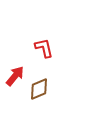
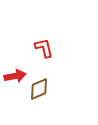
red arrow: rotated 40 degrees clockwise
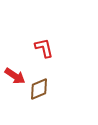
red arrow: rotated 45 degrees clockwise
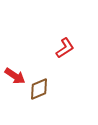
red L-shape: moved 21 px right; rotated 70 degrees clockwise
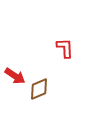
red L-shape: rotated 60 degrees counterclockwise
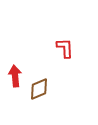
red arrow: rotated 130 degrees counterclockwise
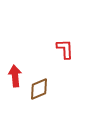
red L-shape: moved 1 px down
